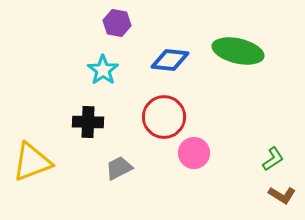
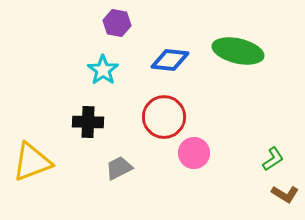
brown L-shape: moved 3 px right, 1 px up
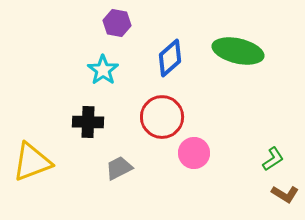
blue diamond: moved 2 px up; rotated 48 degrees counterclockwise
red circle: moved 2 px left
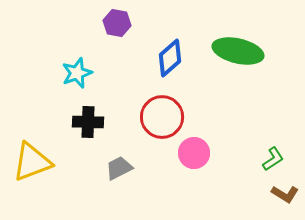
cyan star: moved 26 px left, 3 px down; rotated 16 degrees clockwise
